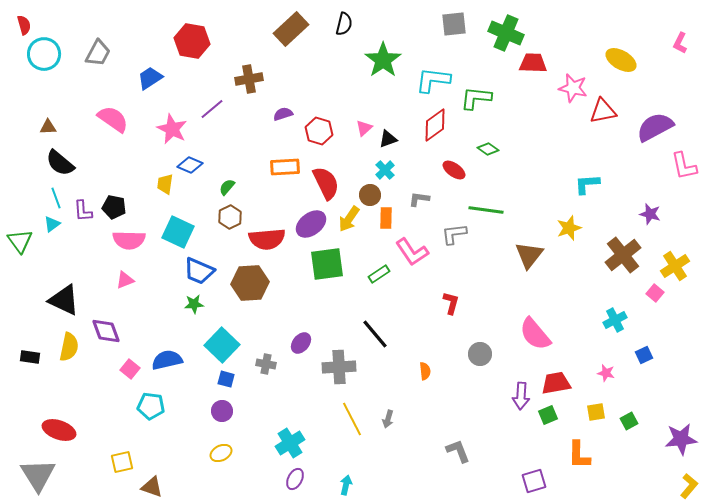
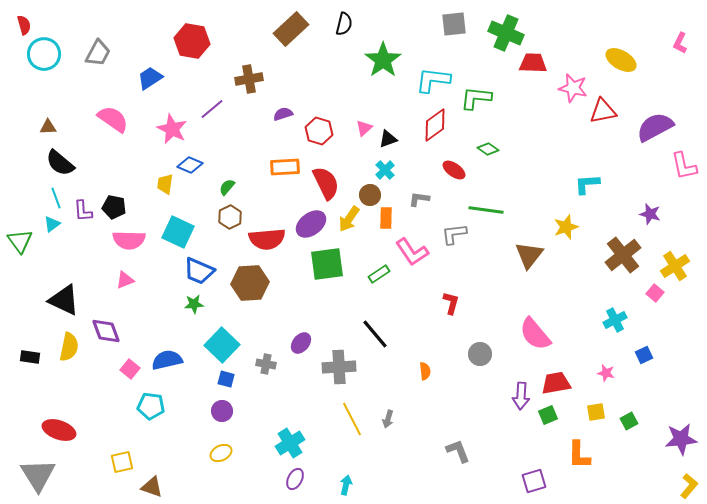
yellow star at (569, 228): moved 3 px left, 1 px up
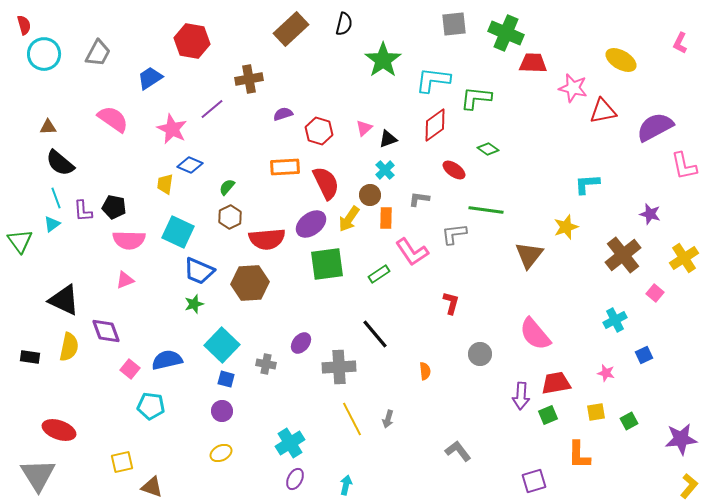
yellow cross at (675, 266): moved 9 px right, 8 px up
green star at (194, 304): rotated 12 degrees counterclockwise
gray L-shape at (458, 451): rotated 16 degrees counterclockwise
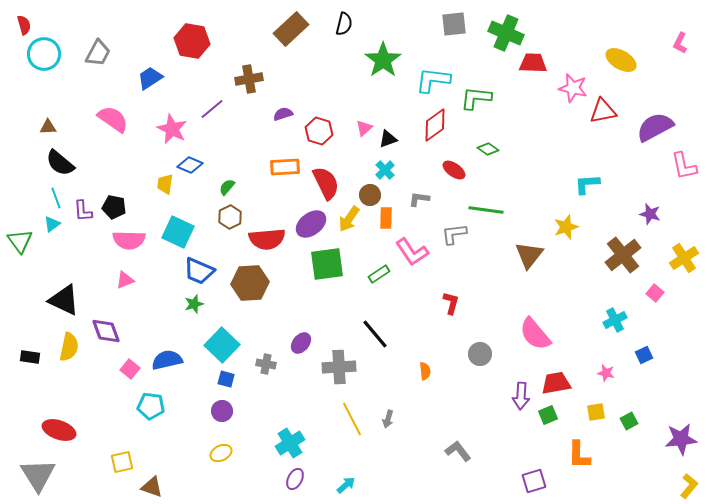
cyan arrow at (346, 485): rotated 36 degrees clockwise
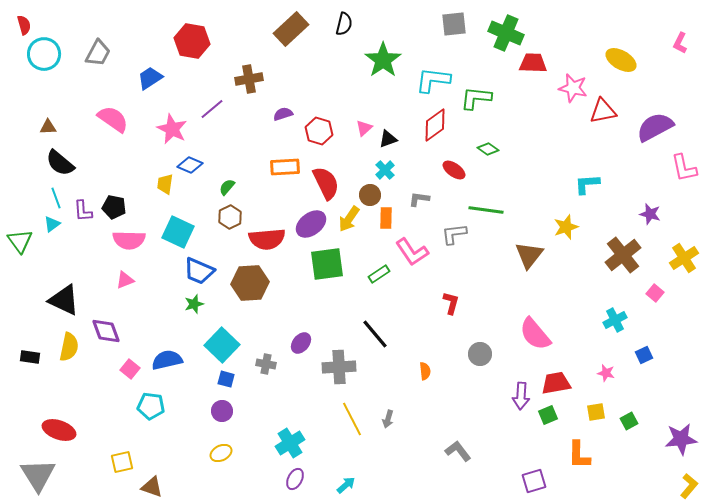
pink L-shape at (684, 166): moved 2 px down
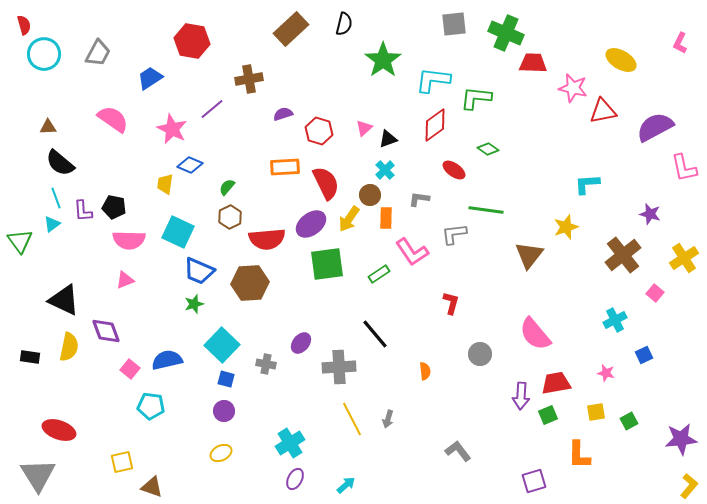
purple circle at (222, 411): moved 2 px right
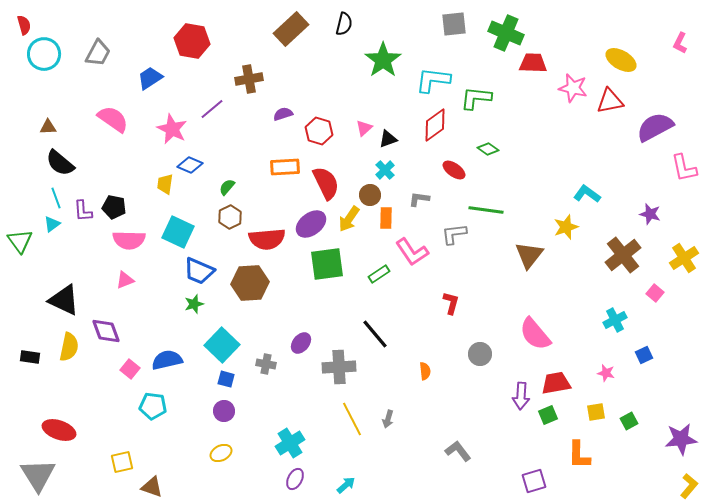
red triangle at (603, 111): moved 7 px right, 10 px up
cyan L-shape at (587, 184): moved 10 px down; rotated 40 degrees clockwise
cyan pentagon at (151, 406): moved 2 px right
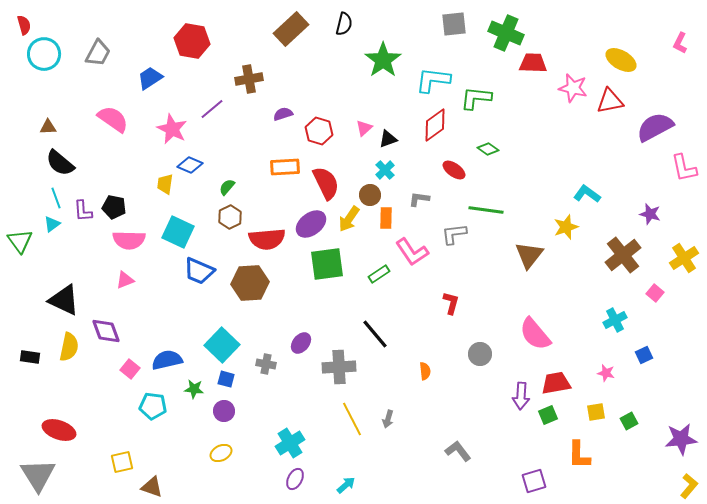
green star at (194, 304): moved 85 px down; rotated 24 degrees clockwise
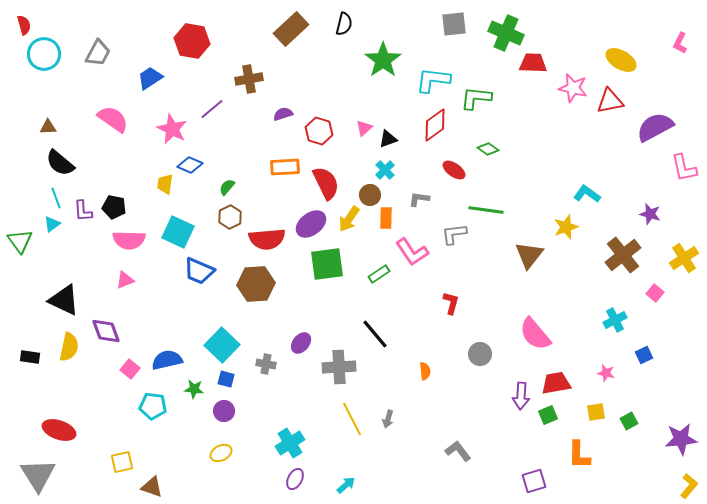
brown hexagon at (250, 283): moved 6 px right, 1 px down
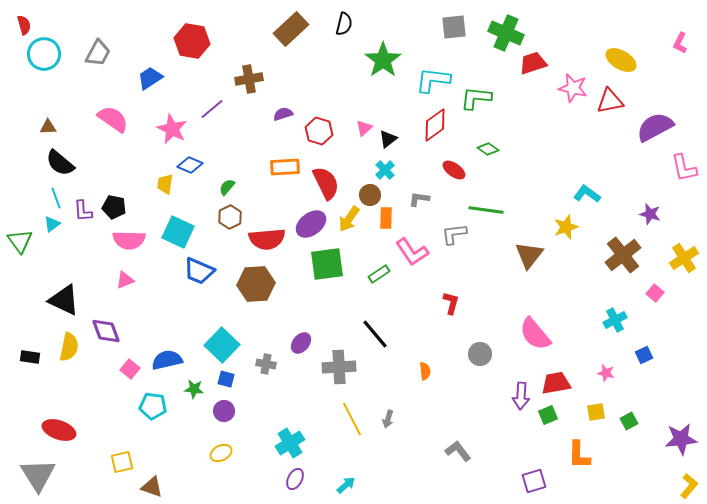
gray square at (454, 24): moved 3 px down
red trapezoid at (533, 63): rotated 20 degrees counterclockwise
black triangle at (388, 139): rotated 18 degrees counterclockwise
